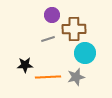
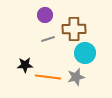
purple circle: moved 7 px left
orange line: rotated 10 degrees clockwise
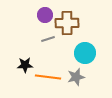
brown cross: moved 7 px left, 6 px up
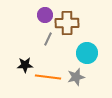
gray line: rotated 48 degrees counterclockwise
cyan circle: moved 2 px right
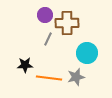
orange line: moved 1 px right, 1 px down
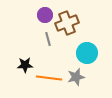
brown cross: rotated 20 degrees counterclockwise
gray line: rotated 40 degrees counterclockwise
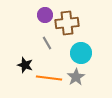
brown cross: rotated 15 degrees clockwise
gray line: moved 1 px left, 4 px down; rotated 16 degrees counterclockwise
cyan circle: moved 6 px left
black star: rotated 21 degrees clockwise
gray star: rotated 18 degrees counterclockwise
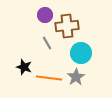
brown cross: moved 3 px down
black star: moved 1 px left, 2 px down
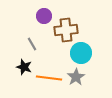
purple circle: moved 1 px left, 1 px down
brown cross: moved 1 px left, 4 px down
gray line: moved 15 px left, 1 px down
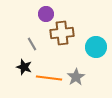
purple circle: moved 2 px right, 2 px up
brown cross: moved 4 px left, 3 px down
cyan circle: moved 15 px right, 6 px up
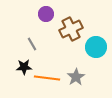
brown cross: moved 9 px right, 4 px up; rotated 20 degrees counterclockwise
black star: rotated 21 degrees counterclockwise
orange line: moved 2 px left
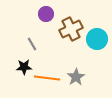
cyan circle: moved 1 px right, 8 px up
